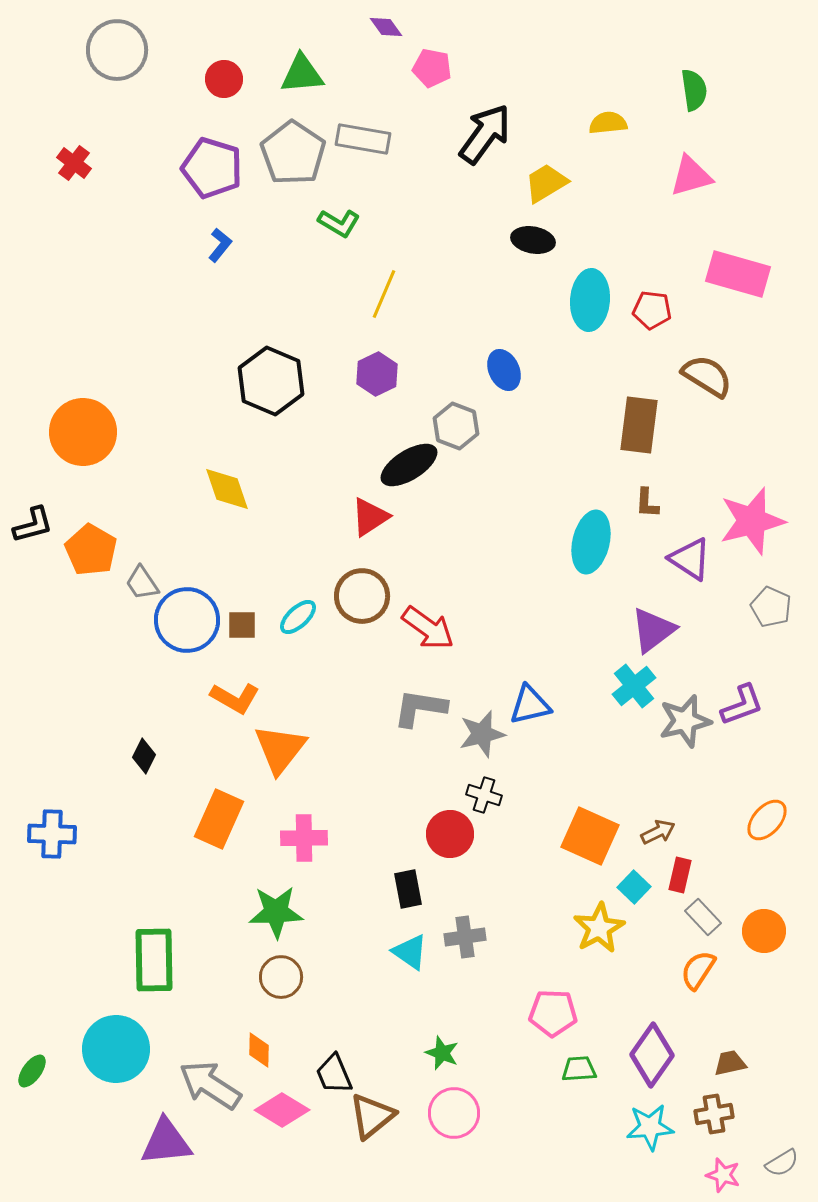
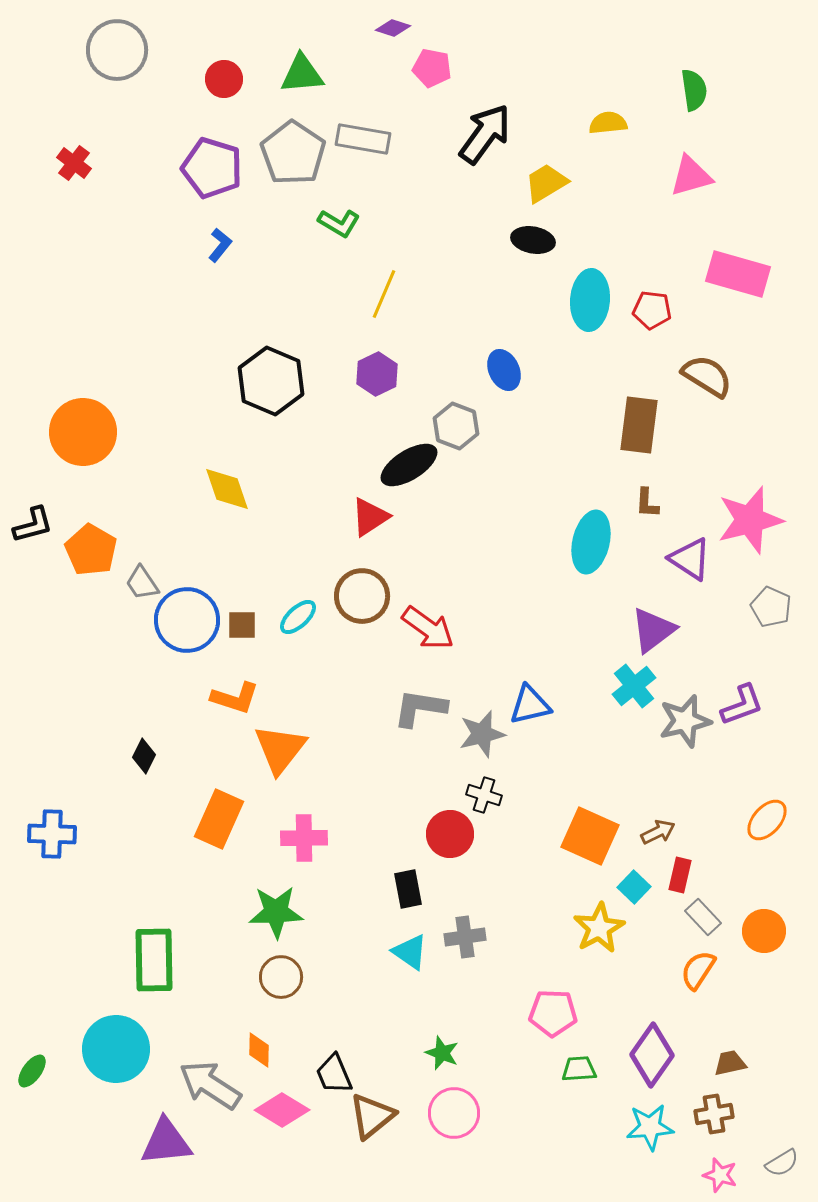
purple diamond at (386, 27): moved 7 px right, 1 px down; rotated 36 degrees counterclockwise
pink star at (752, 521): moved 2 px left, 1 px up
orange L-shape at (235, 698): rotated 12 degrees counterclockwise
pink star at (723, 1175): moved 3 px left
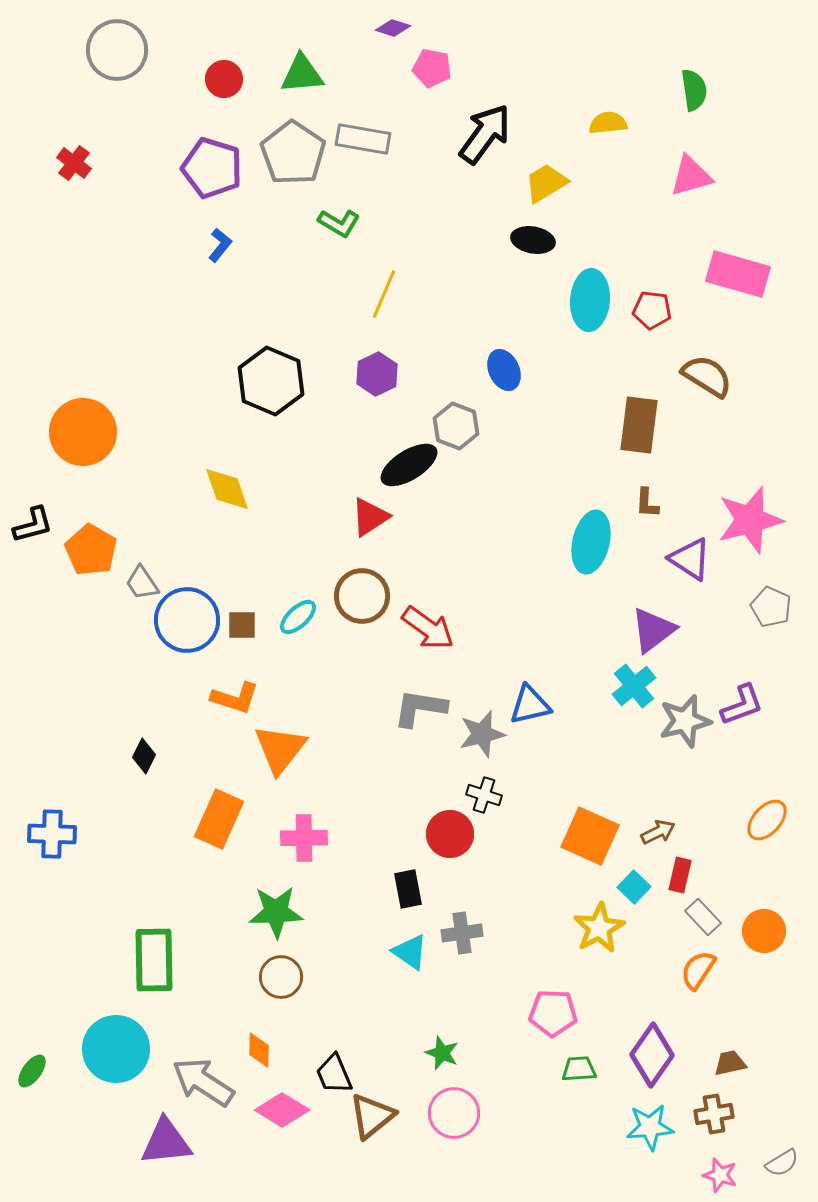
gray cross at (465, 937): moved 3 px left, 4 px up
gray arrow at (210, 1085): moved 7 px left, 3 px up
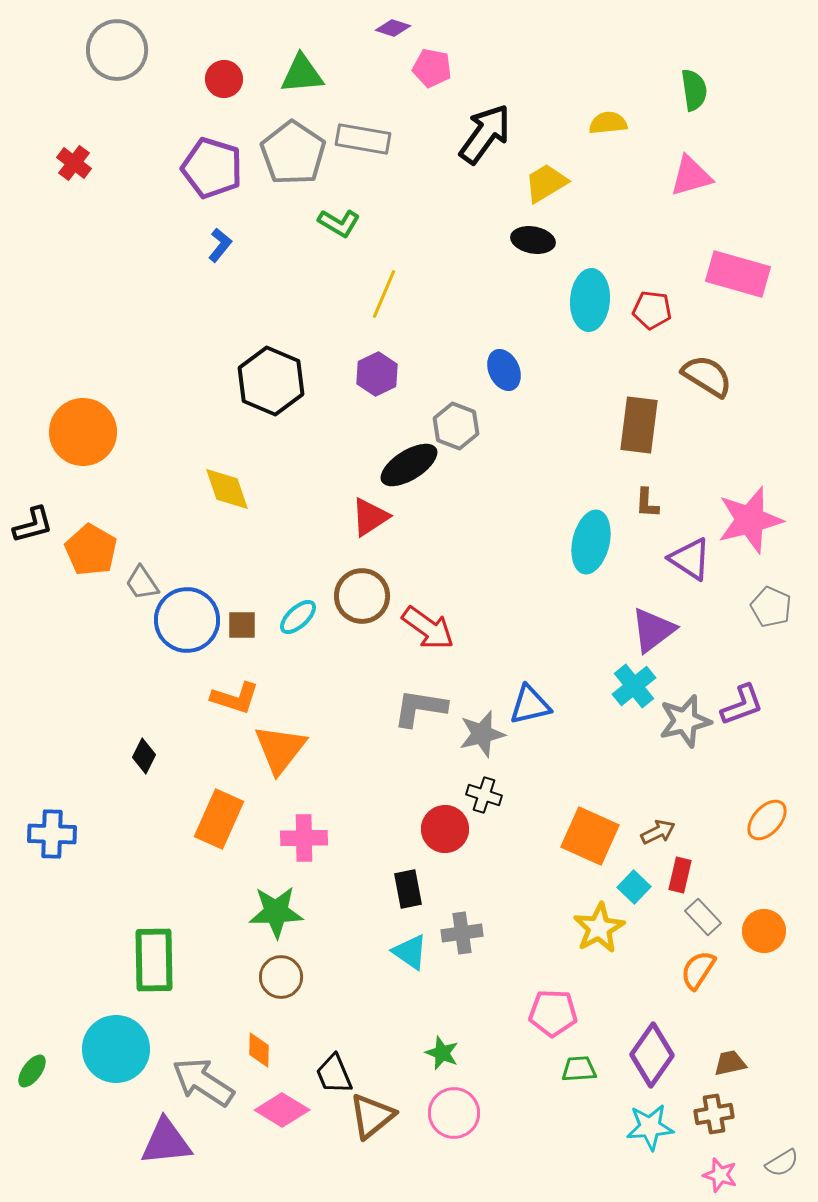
red circle at (450, 834): moved 5 px left, 5 px up
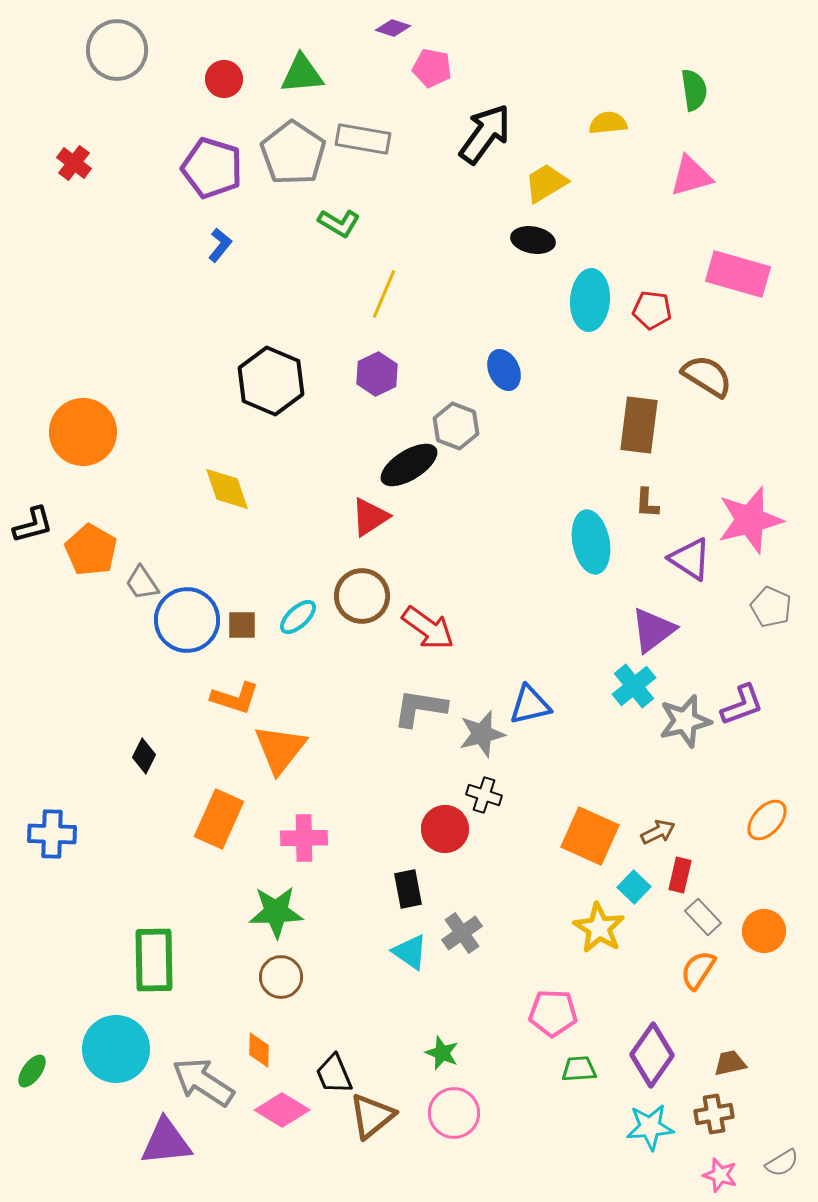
cyan ellipse at (591, 542): rotated 24 degrees counterclockwise
yellow star at (599, 928): rotated 12 degrees counterclockwise
gray cross at (462, 933): rotated 27 degrees counterclockwise
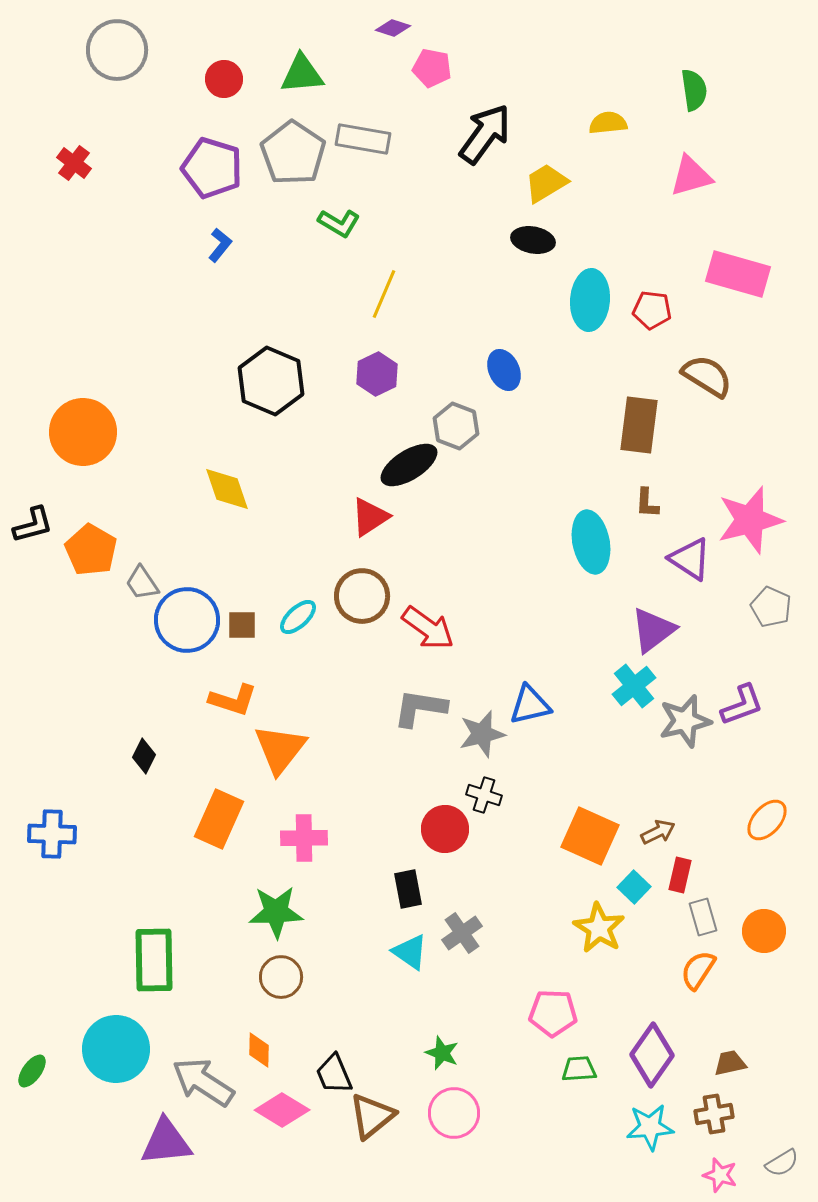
orange L-shape at (235, 698): moved 2 px left, 2 px down
gray rectangle at (703, 917): rotated 27 degrees clockwise
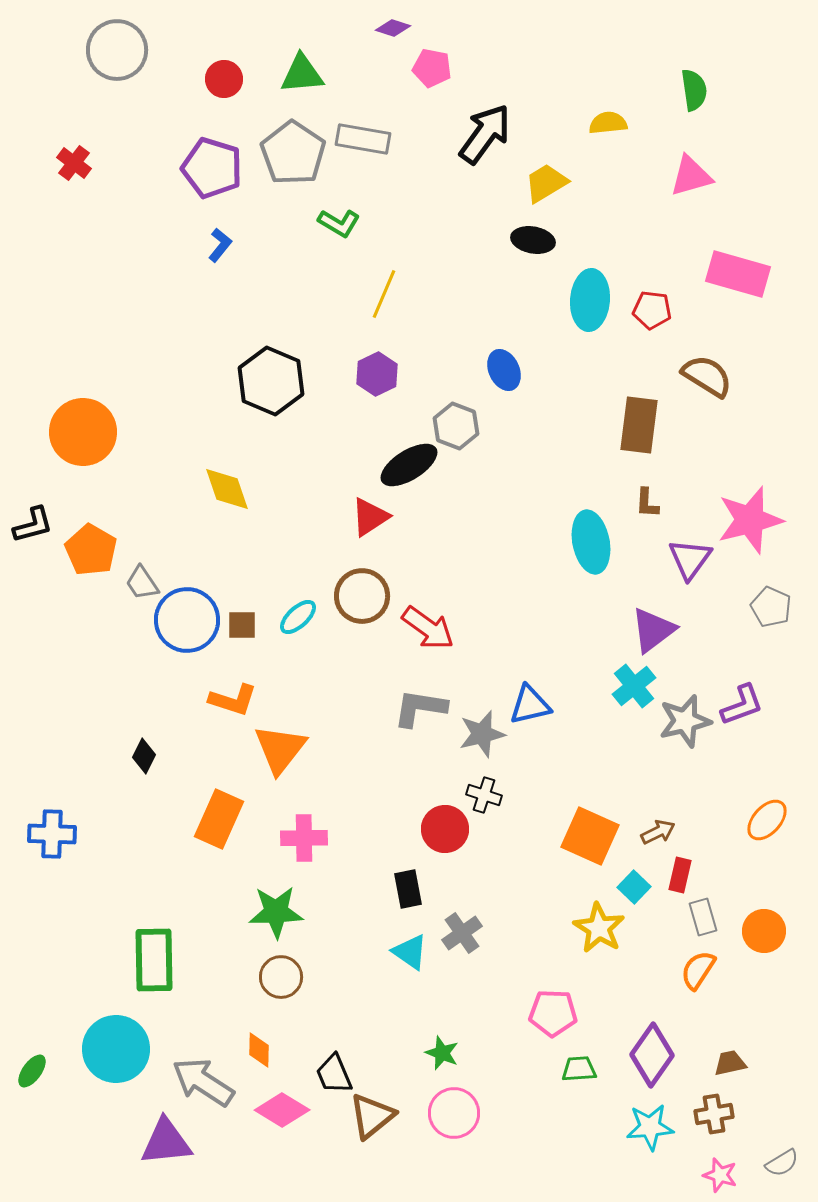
purple triangle at (690, 559): rotated 33 degrees clockwise
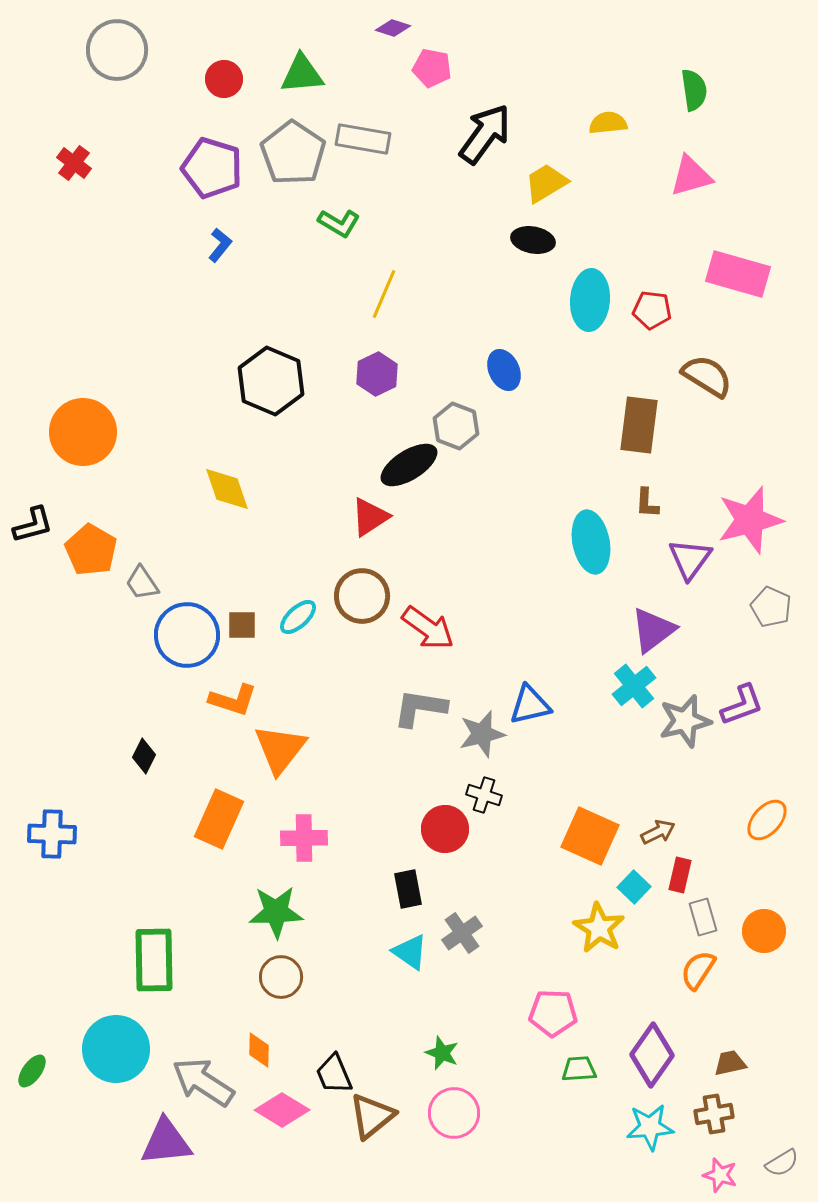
blue circle at (187, 620): moved 15 px down
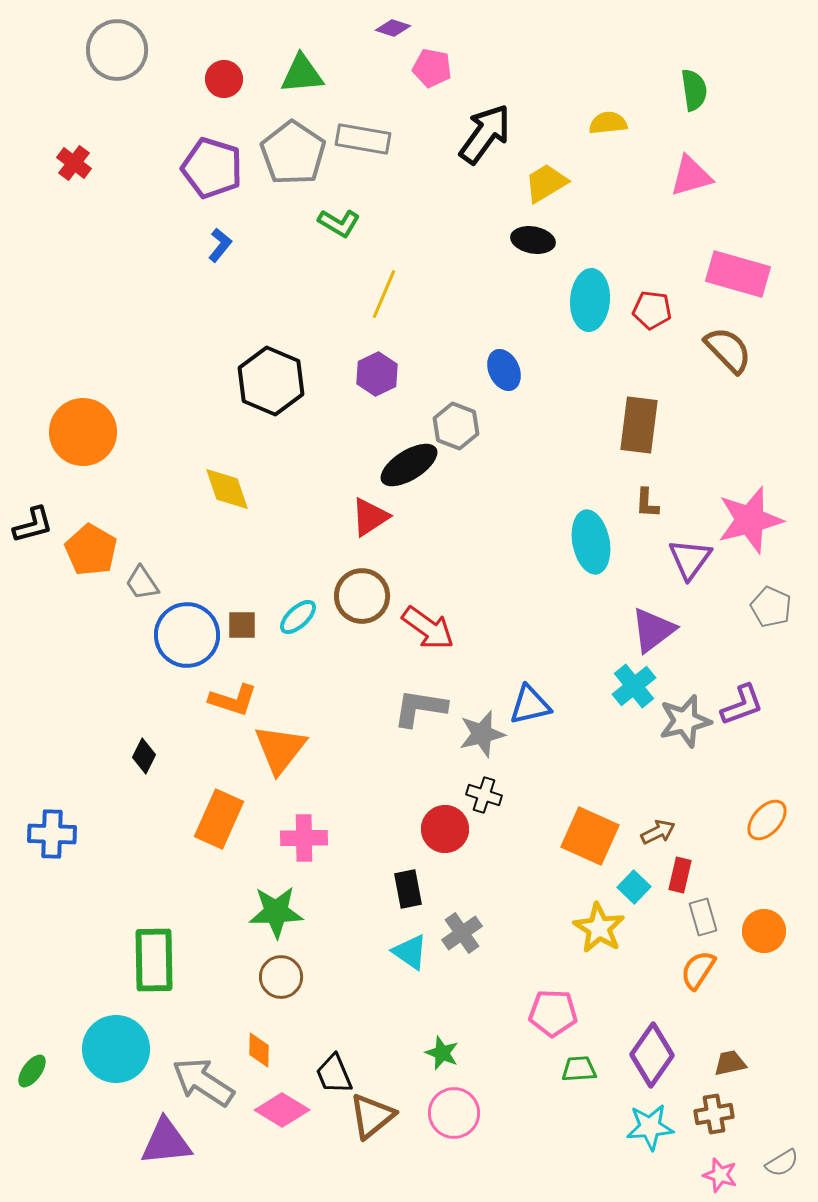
brown semicircle at (707, 376): moved 21 px right, 26 px up; rotated 14 degrees clockwise
